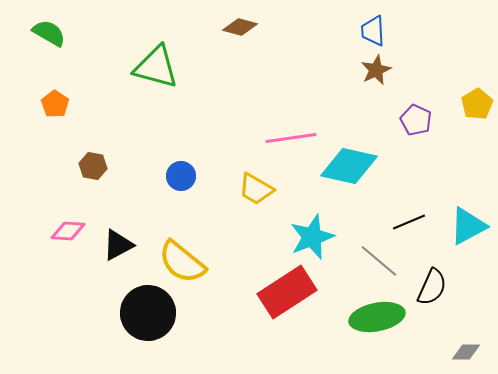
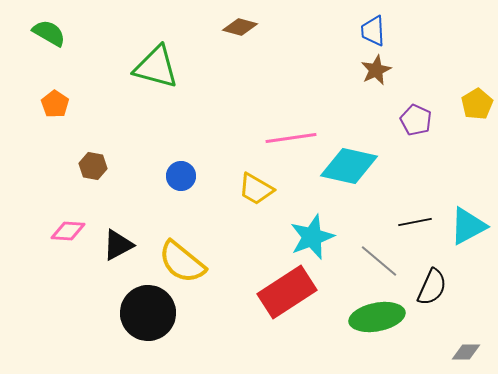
black line: moved 6 px right; rotated 12 degrees clockwise
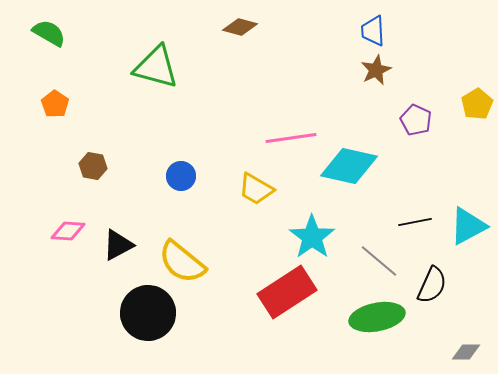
cyan star: rotated 15 degrees counterclockwise
black semicircle: moved 2 px up
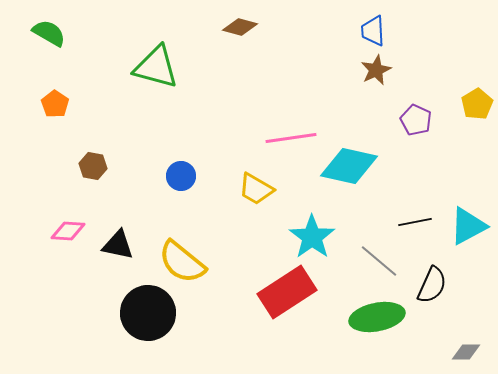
black triangle: rotated 40 degrees clockwise
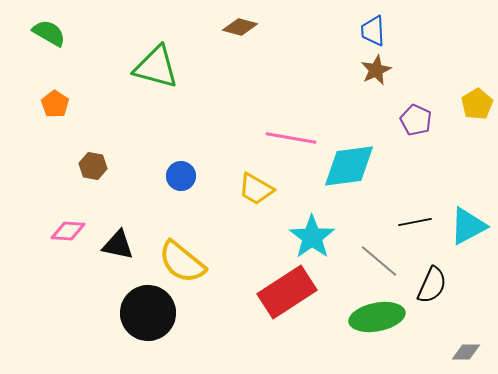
pink line: rotated 18 degrees clockwise
cyan diamond: rotated 20 degrees counterclockwise
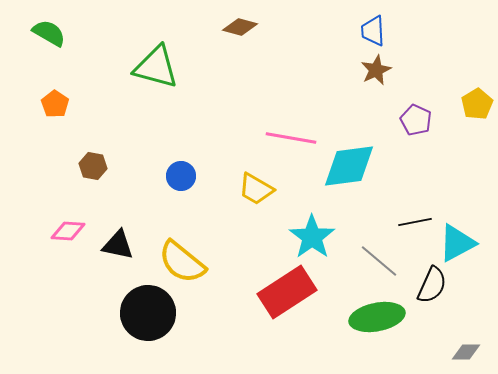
cyan triangle: moved 11 px left, 17 px down
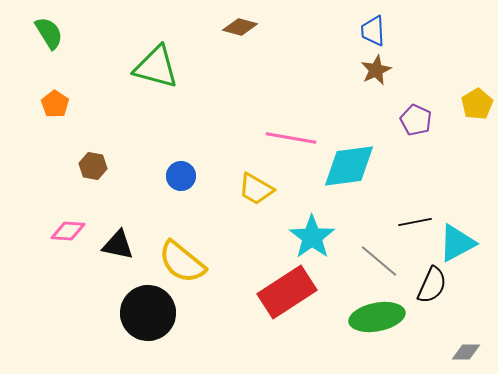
green semicircle: rotated 28 degrees clockwise
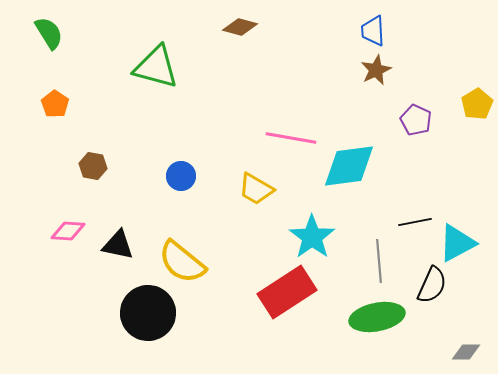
gray line: rotated 45 degrees clockwise
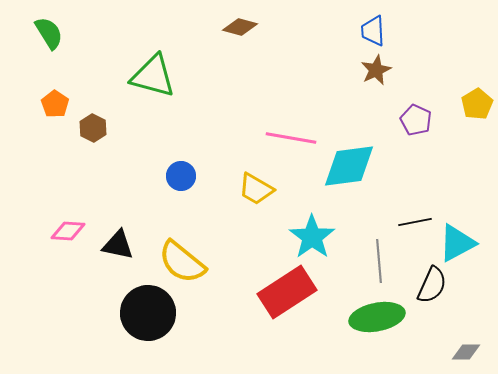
green triangle: moved 3 px left, 9 px down
brown hexagon: moved 38 px up; rotated 16 degrees clockwise
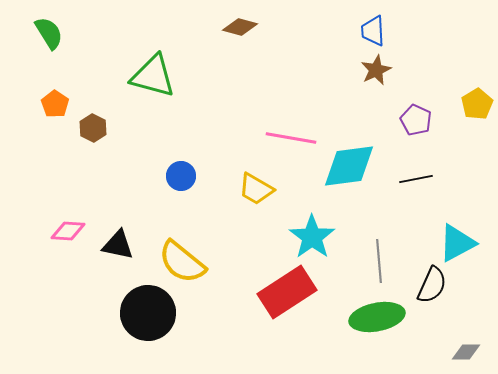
black line: moved 1 px right, 43 px up
